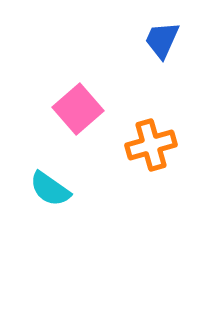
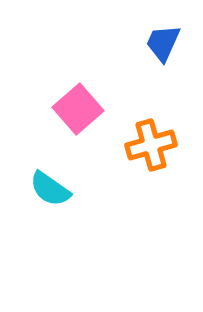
blue trapezoid: moved 1 px right, 3 px down
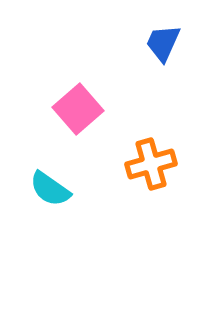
orange cross: moved 19 px down
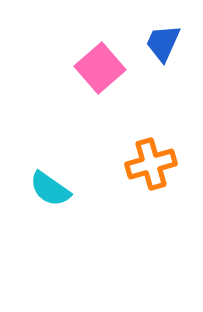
pink square: moved 22 px right, 41 px up
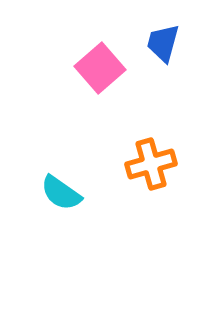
blue trapezoid: rotated 9 degrees counterclockwise
cyan semicircle: moved 11 px right, 4 px down
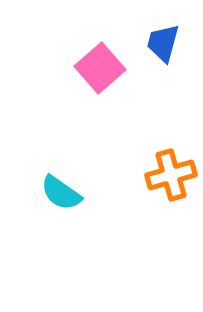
orange cross: moved 20 px right, 11 px down
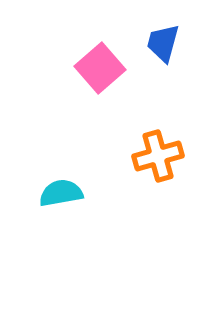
orange cross: moved 13 px left, 19 px up
cyan semicircle: rotated 135 degrees clockwise
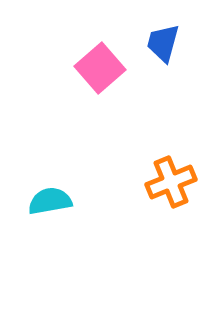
orange cross: moved 13 px right, 26 px down; rotated 6 degrees counterclockwise
cyan semicircle: moved 11 px left, 8 px down
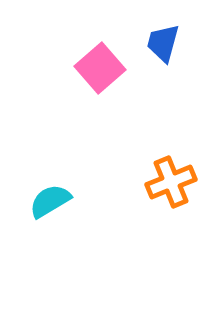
cyan semicircle: rotated 21 degrees counterclockwise
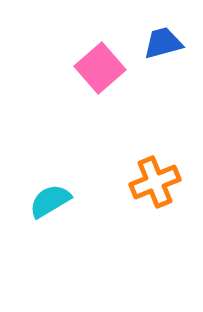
blue trapezoid: rotated 60 degrees clockwise
orange cross: moved 16 px left
